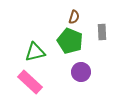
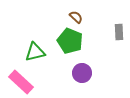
brown semicircle: moved 2 px right; rotated 64 degrees counterclockwise
gray rectangle: moved 17 px right
purple circle: moved 1 px right, 1 px down
pink rectangle: moved 9 px left
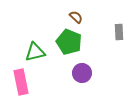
green pentagon: moved 1 px left, 1 px down
pink rectangle: rotated 35 degrees clockwise
